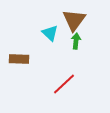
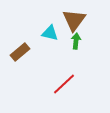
cyan triangle: rotated 30 degrees counterclockwise
brown rectangle: moved 1 px right, 7 px up; rotated 42 degrees counterclockwise
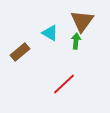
brown triangle: moved 8 px right, 1 px down
cyan triangle: rotated 18 degrees clockwise
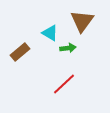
green arrow: moved 8 px left, 7 px down; rotated 77 degrees clockwise
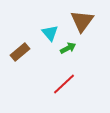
cyan triangle: rotated 18 degrees clockwise
green arrow: rotated 21 degrees counterclockwise
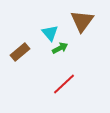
green arrow: moved 8 px left
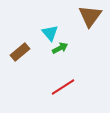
brown triangle: moved 8 px right, 5 px up
red line: moved 1 px left, 3 px down; rotated 10 degrees clockwise
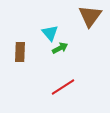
brown rectangle: rotated 48 degrees counterclockwise
